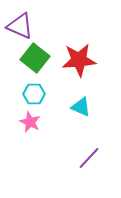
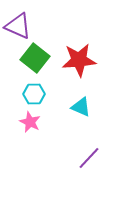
purple triangle: moved 2 px left
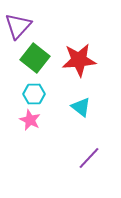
purple triangle: rotated 48 degrees clockwise
cyan triangle: rotated 15 degrees clockwise
pink star: moved 2 px up
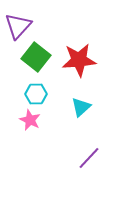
green square: moved 1 px right, 1 px up
cyan hexagon: moved 2 px right
cyan triangle: rotated 40 degrees clockwise
